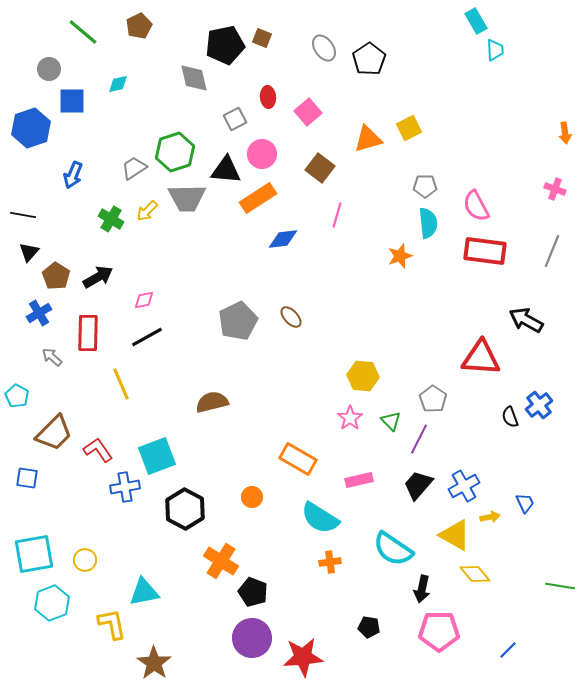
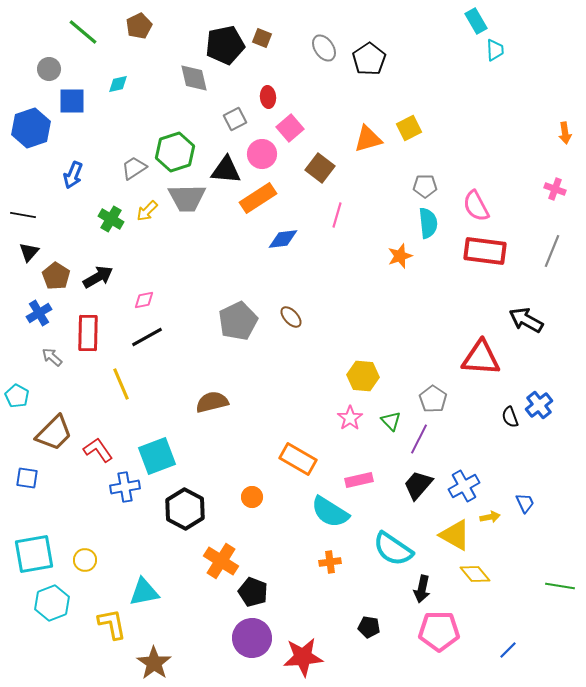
pink square at (308, 112): moved 18 px left, 16 px down
cyan semicircle at (320, 518): moved 10 px right, 6 px up
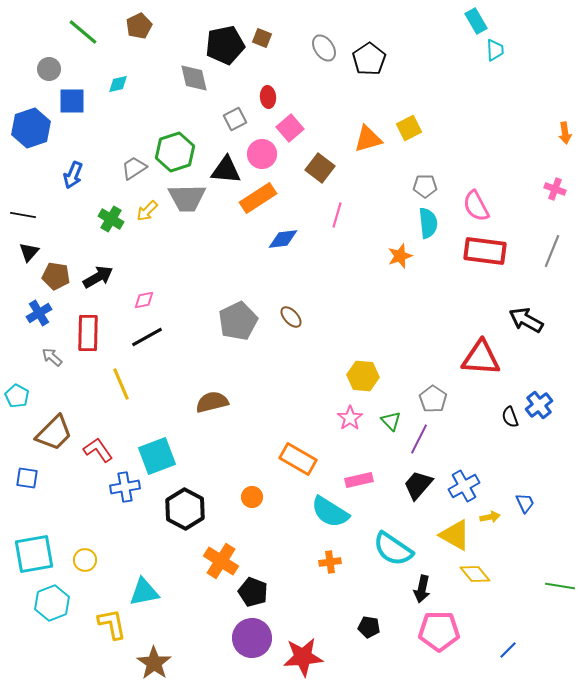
brown pentagon at (56, 276): rotated 24 degrees counterclockwise
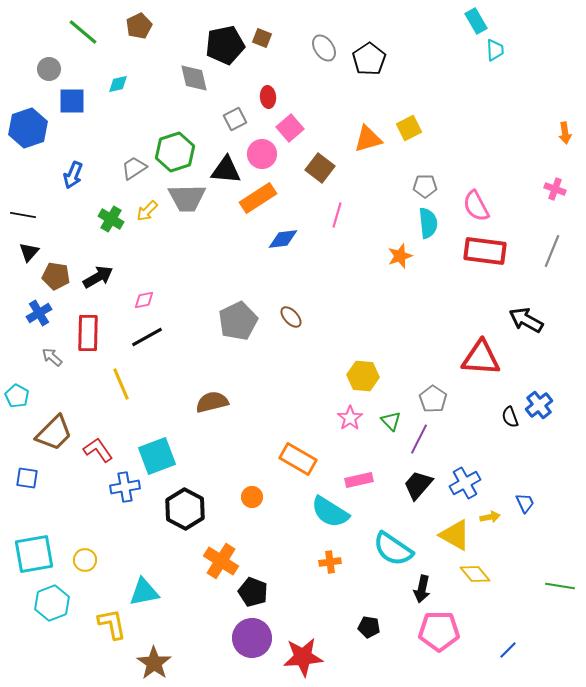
blue hexagon at (31, 128): moved 3 px left
blue cross at (464, 486): moved 1 px right, 3 px up
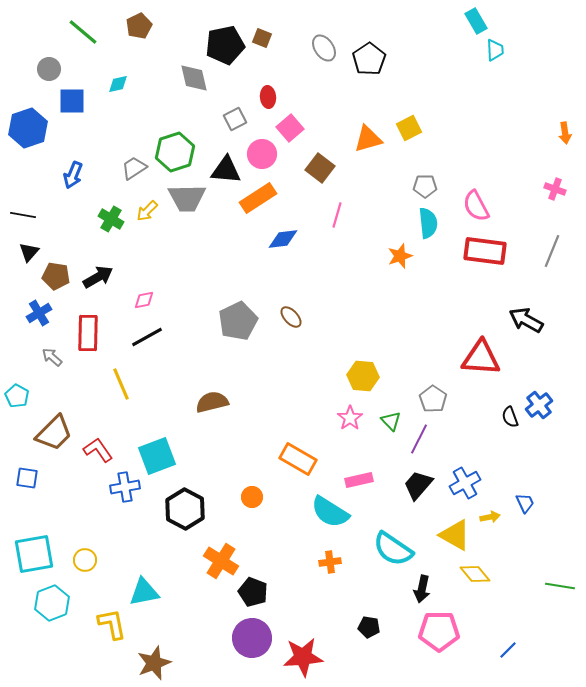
brown star at (154, 663): rotated 16 degrees clockwise
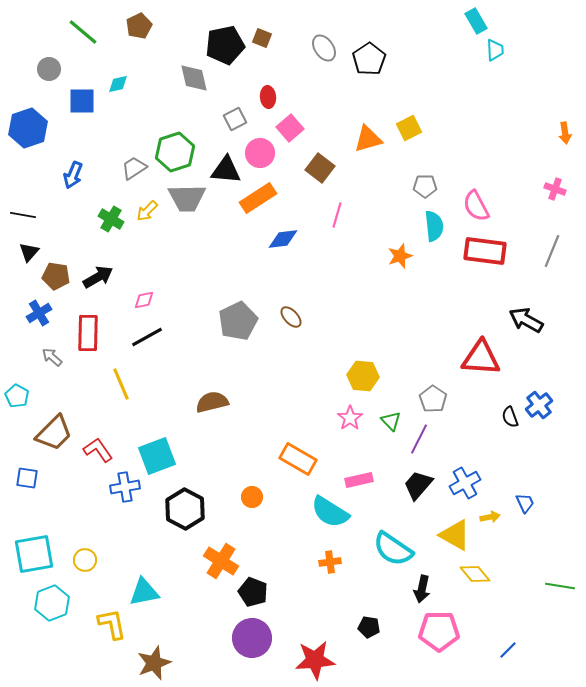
blue square at (72, 101): moved 10 px right
pink circle at (262, 154): moved 2 px left, 1 px up
cyan semicircle at (428, 223): moved 6 px right, 3 px down
red star at (303, 657): moved 12 px right, 3 px down
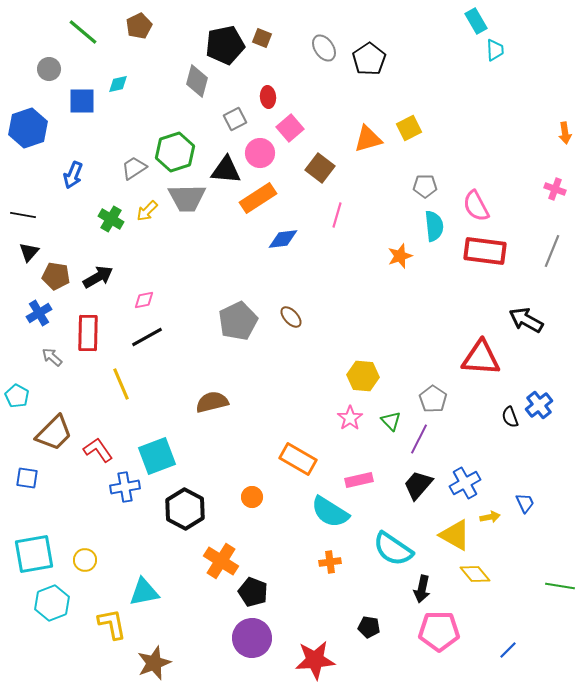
gray diamond at (194, 78): moved 3 px right, 3 px down; rotated 28 degrees clockwise
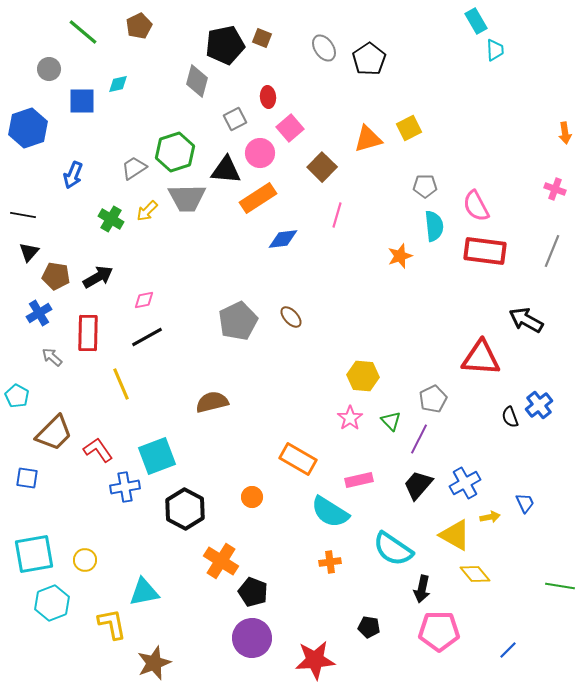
brown square at (320, 168): moved 2 px right, 1 px up; rotated 8 degrees clockwise
gray pentagon at (433, 399): rotated 12 degrees clockwise
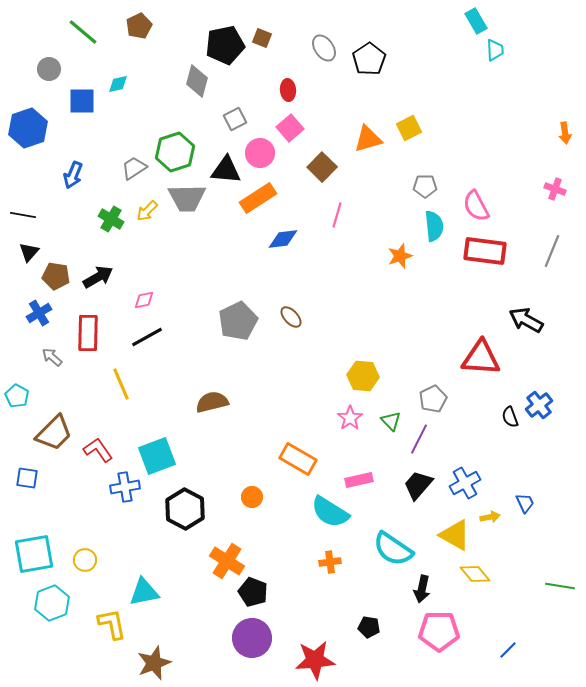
red ellipse at (268, 97): moved 20 px right, 7 px up
orange cross at (221, 561): moved 6 px right
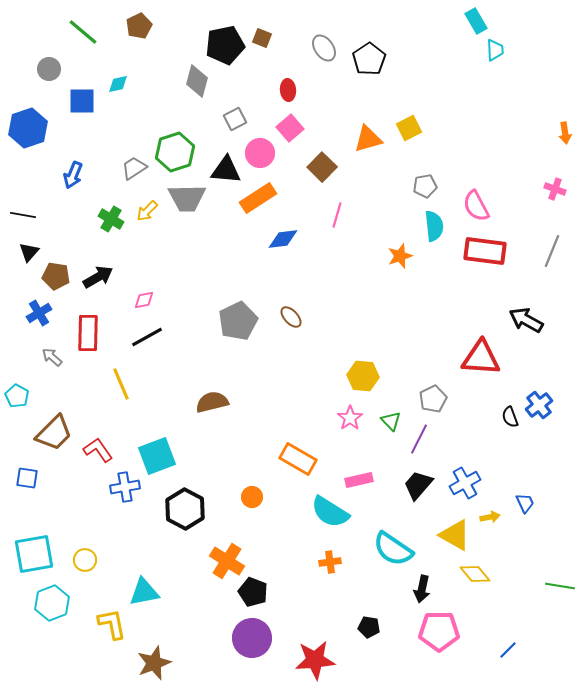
gray pentagon at (425, 186): rotated 10 degrees counterclockwise
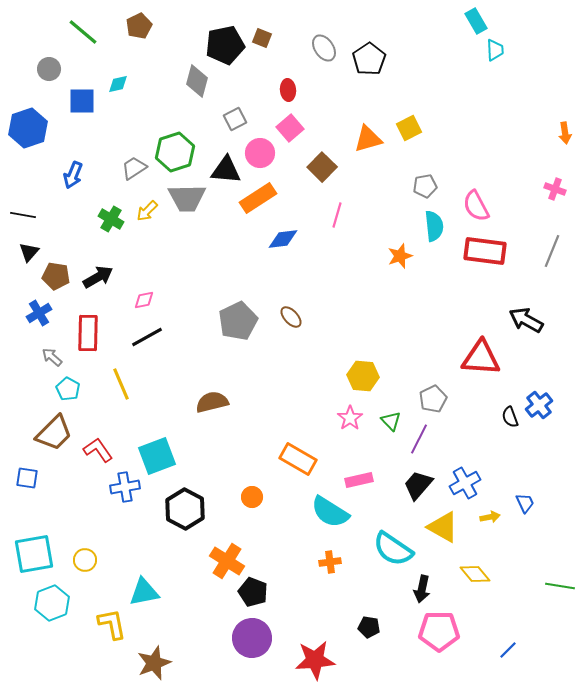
cyan pentagon at (17, 396): moved 51 px right, 7 px up
yellow triangle at (455, 535): moved 12 px left, 8 px up
